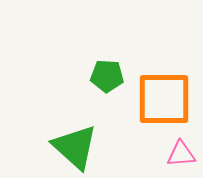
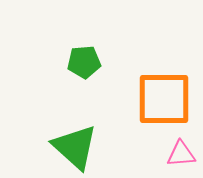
green pentagon: moved 23 px left, 14 px up; rotated 8 degrees counterclockwise
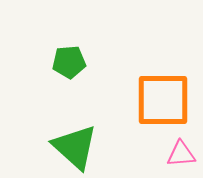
green pentagon: moved 15 px left
orange square: moved 1 px left, 1 px down
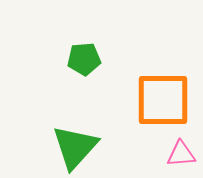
green pentagon: moved 15 px right, 3 px up
green triangle: rotated 30 degrees clockwise
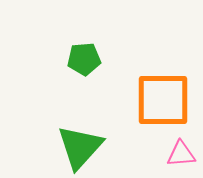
green triangle: moved 5 px right
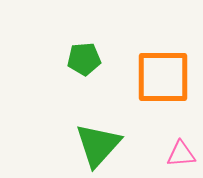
orange square: moved 23 px up
green triangle: moved 18 px right, 2 px up
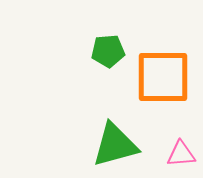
green pentagon: moved 24 px right, 8 px up
green triangle: moved 17 px right; rotated 33 degrees clockwise
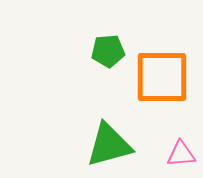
orange square: moved 1 px left
green triangle: moved 6 px left
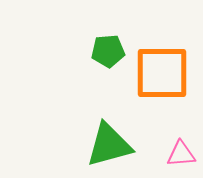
orange square: moved 4 px up
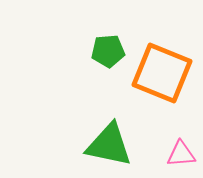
orange square: rotated 22 degrees clockwise
green triangle: rotated 27 degrees clockwise
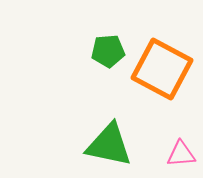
orange square: moved 4 px up; rotated 6 degrees clockwise
